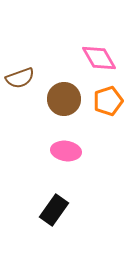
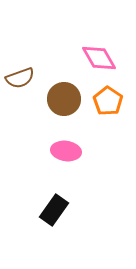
orange pentagon: rotated 20 degrees counterclockwise
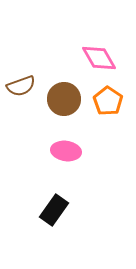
brown semicircle: moved 1 px right, 8 px down
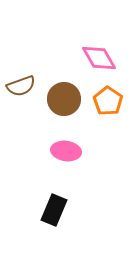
black rectangle: rotated 12 degrees counterclockwise
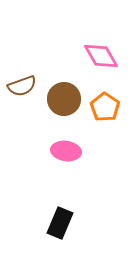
pink diamond: moved 2 px right, 2 px up
brown semicircle: moved 1 px right
orange pentagon: moved 3 px left, 6 px down
black rectangle: moved 6 px right, 13 px down
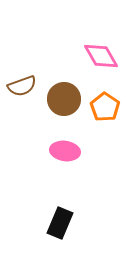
pink ellipse: moved 1 px left
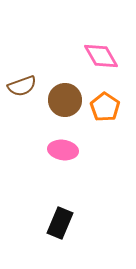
brown circle: moved 1 px right, 1 px down
pink ellipse: moved 2 px left, 1 px up
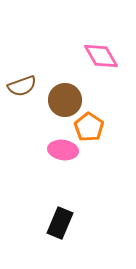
orange pentagon: moved 16 px left, 20 px down
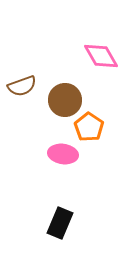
pink ellipse: moved 4 px down
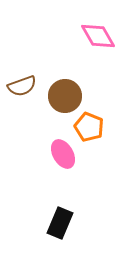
pink diamond: moved 3 px left, 20 px up
brown circle: moved 4 px up
orange pentagon: rotated 12 degrees counterclockwise
pink ellipse: rotated 52 degrees clockwise
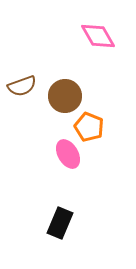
pink ellipse: moved 5 px right
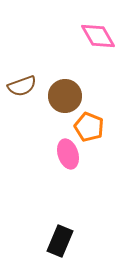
pink ellipse: rotated 12 degrees clockwise
black rectangle: moved 18 px down
